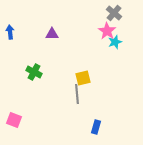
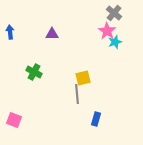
blue rectangle: moved 8 px up
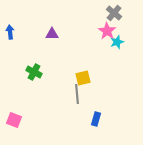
cyan star: moved 2 px right
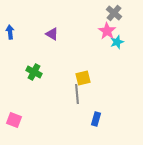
purple triangle: rotated 32 degrees clockwise
